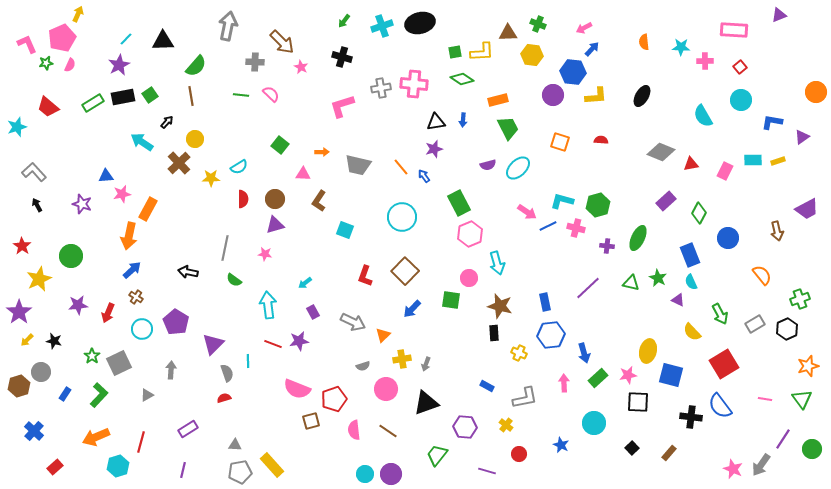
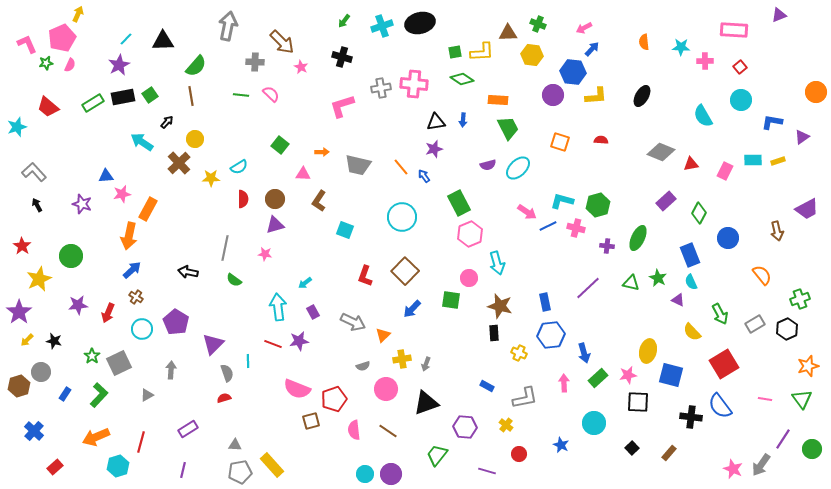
orange rectangle at (498, 100): rotated 18 degrees clockwise
cyan arrow at (268, 305): moved 10 px right, 2 px down
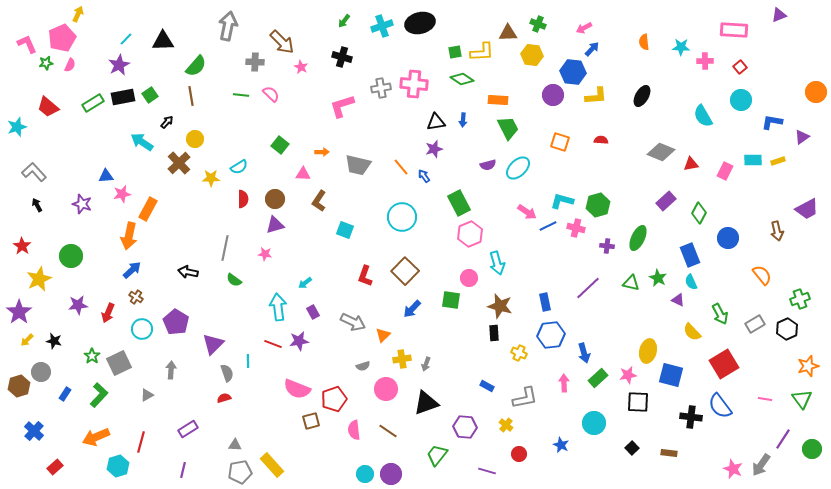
brown rectangle at (669, 453): rotated 56 degrees clockwise
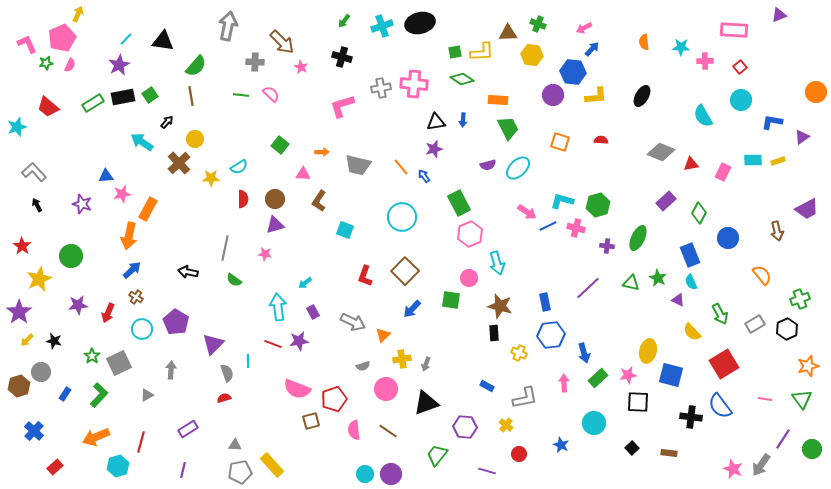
black triangle at (163, 41): rotated 10 degrees clockwise
pink rectangle at (725, 171): moved 2 px left, 1 px down
